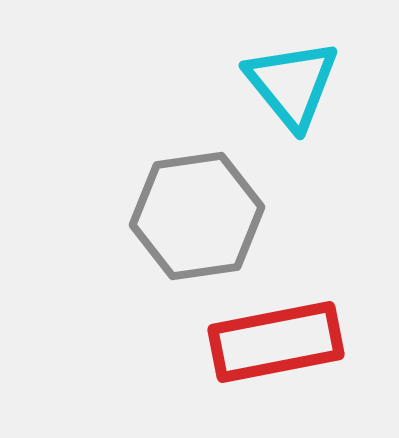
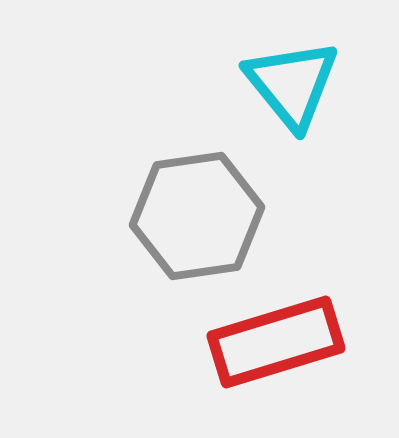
red rectangle: rotated 6 degrees counterclockwise
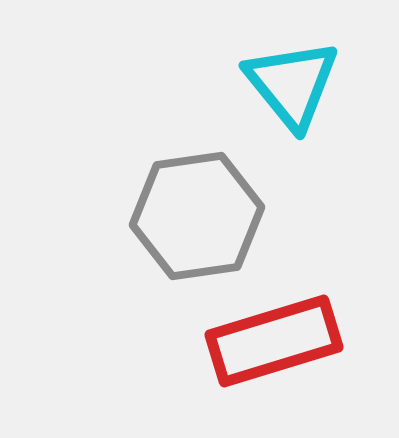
red rectangle: moved 2 px left, 1 px up
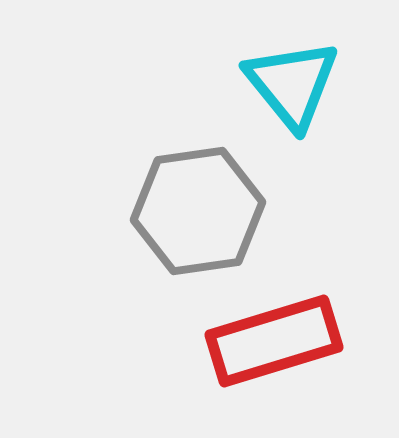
gray hexagon: moved 1 px right, 5 px up
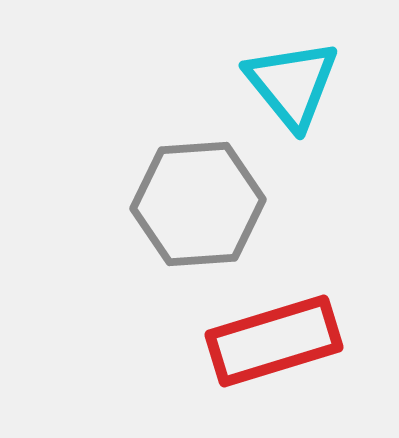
gray hexagon: moved 7 px up; rotated 4 degrees clockwise
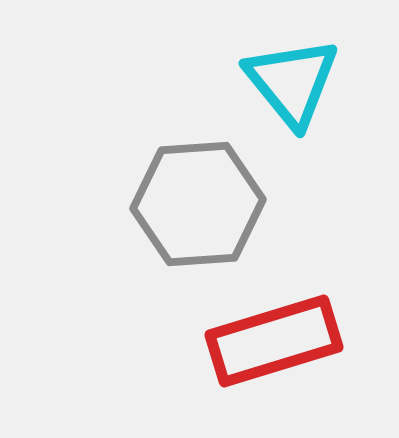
cyan triangle: moved 2 px up
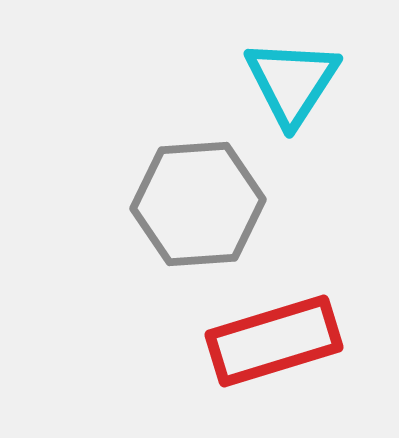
cyan triangle: rotated 12 degrees clockwise
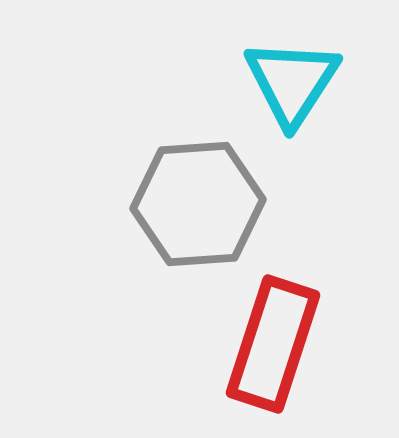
red rectangle: moved 1 px left, 3 px down; rotated 55 degrees counterclockwise
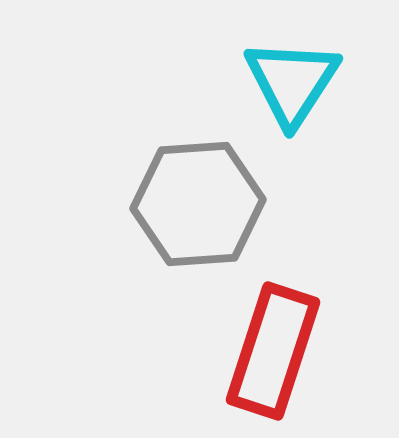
red rectangle: moved 7 px down
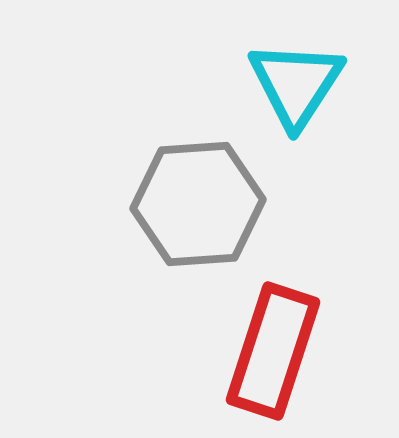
cyan triangle: moved 4 px right, 2 px down
